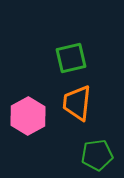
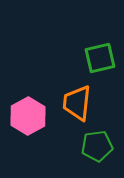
green square: moved 29 px right
green pentagon: moved 9 px up
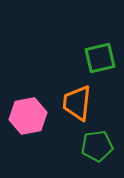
pink hexagon: rotated 18 degrees clockwise
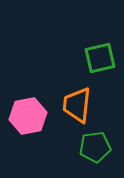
orange trapezoid: moved 2 px down
green pentagon: moved 2 px left, 1 px down
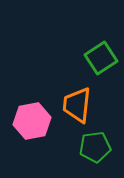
green square: moved 1 px right; rotated 20 degrees counterclockwise
pink hexagon: moved 4 px right, 5 px down
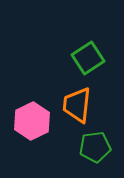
green square: moved 13 px left
pink hexagon: rotated 15 degrees counterclockwise
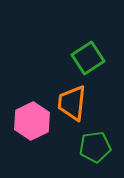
orange trapezoid: moved 5 px left, 2 px up
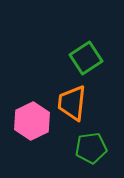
green square: moved 2 px left
green pentagon: moved 4 px left, 1 px down
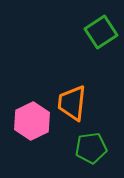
green square: moved 15 px right, 26 px up
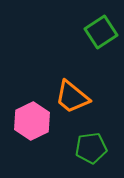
orange trapezoid: moved 6 px up; rotated 57 degrees counterclockwise
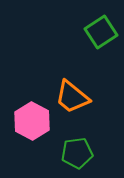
pink hexagon: rotated 6 degrees counterclockwise
green pentagon: moved 14 px left, 5 px down
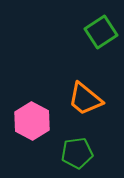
orange trapezoid: moved 13 px right, 2 px down
